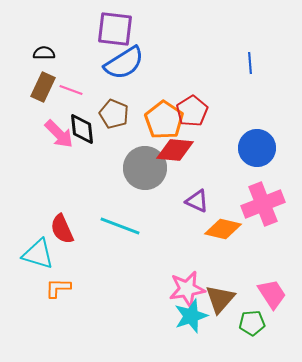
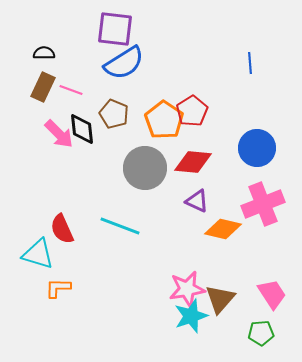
red diamond: moved 18 px right, 12 px down
green pentagon: moved 9 px right, 10 px down
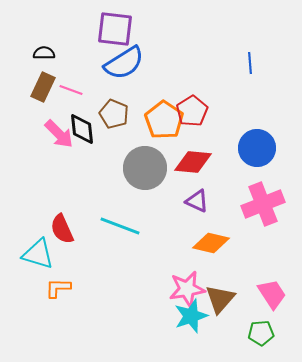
orange diamond: moved 12 px left, 14 px down
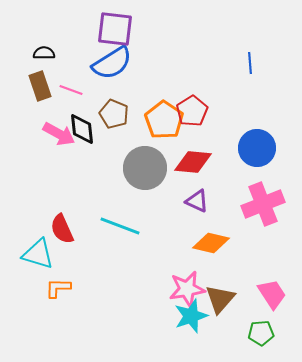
blue semicircle: moved 12 px left
brown rectangle: moved 3 px left, 1 px up; rotated 44 degrees counterclockwise
pink arrow: rotated 16 degrees counterclockwise
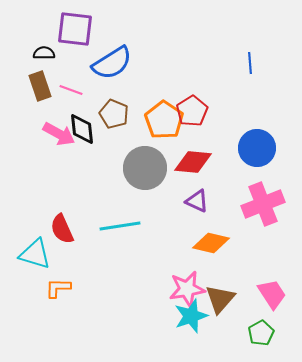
purple square: moved 40 px left
cyan line: rotated 30 degrees counterclockwise
cyan triangle: moved 3 px left
green pentagon: rotated 25 degrees counterclockwise
